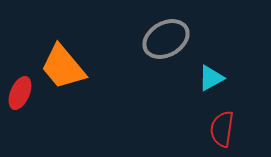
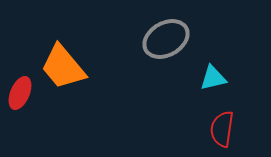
cyan triangle: moved 2 px right; rotated 16 degrees clockwise
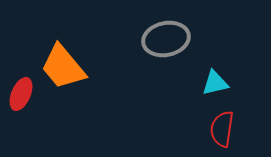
gray ellipse: rotated 18 degrees clockwise
cyan triangle: moved 2 px right, 5 px down
red ellipse: moved 1 px right, 1 px down
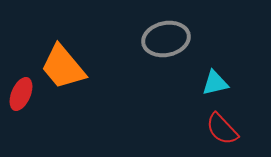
red semicircle: rotated 51 degrees counterclockwise
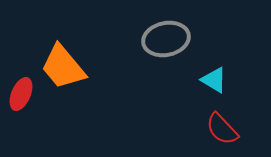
cyan triangle: moved 1 px left, 3 px up; rotated 44 degrees clockwise
